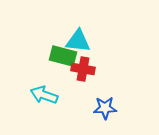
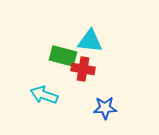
cyan triangle: moved 12 px right
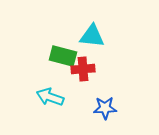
cyan triangle: moved 2 px right, 5 px up
red cross: rotated 15 degrees counterclockwise
cyan arrow: moved 6 px right, 2 px down
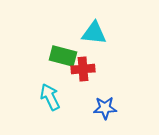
cyan triangle: moved 2 px right, 3 px up
cyan arrow: rotated 44 degrees clockwise
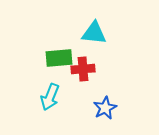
green rectangle: moved 4 px left, 2 px down; rotated 20 degrees counterclockwise
cyan arrow: rotated 132 degrees counterclockwise
blue star: rotated 25 degrees counterclockwise
